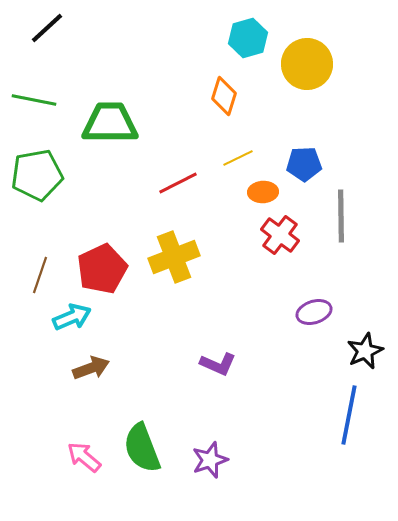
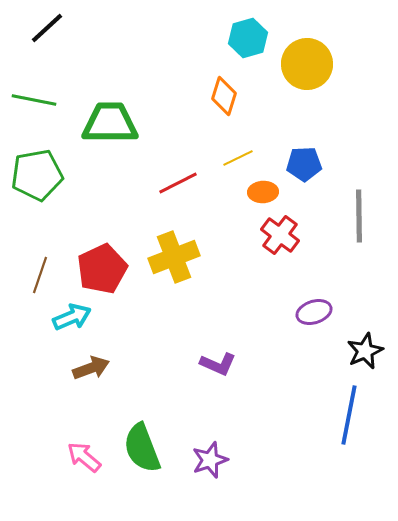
gray line: moved 18 px right
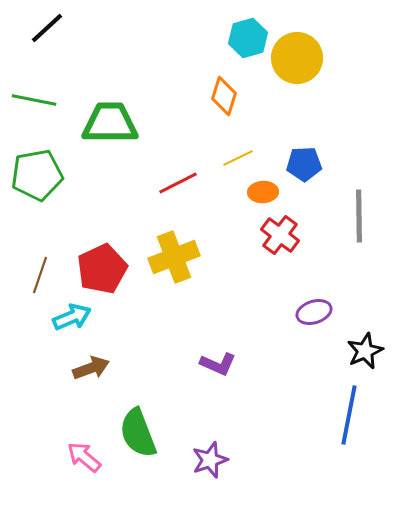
yellow circle: moved 10 px left, 6 px up
green semicircle: moved 4 px left, 15 px up
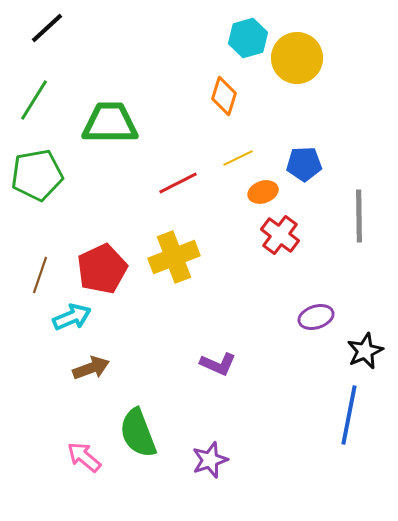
green line: rotated 69 degrees counterclockwise
orange ellipse: rotated 16 degrees counterclockwise
purple ellipse: moved 2 px right, 5 px down
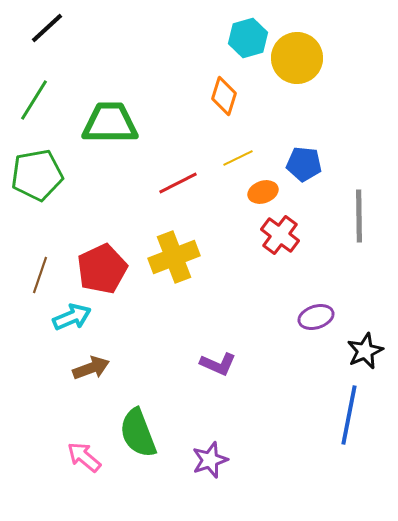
blue pentagon: rotated 8 degrees clockwise
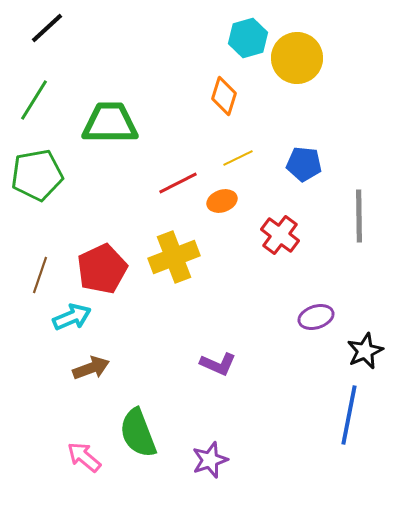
orange ellipse: moved 41 px left, 9 px down
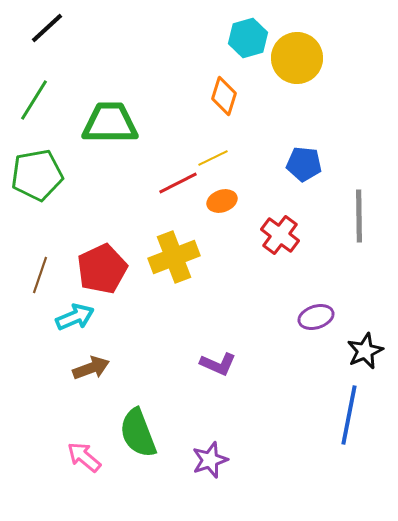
yellow line: moved 25 px left
cyan arrow: moved 3 px right
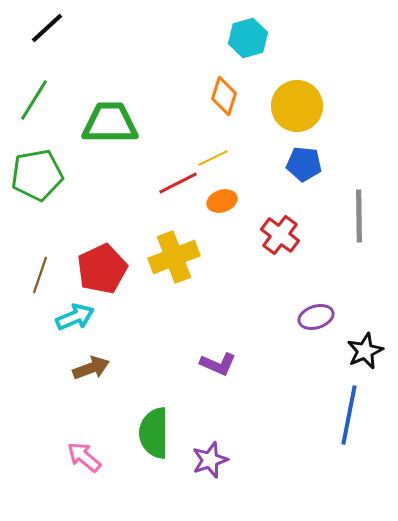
yellow circle: moved 48 px down
green semicircle: moved 16 px right; rotated 21 degrees clockwise
